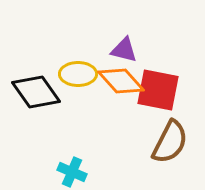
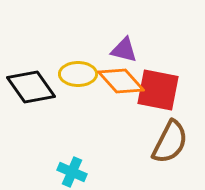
black diamond: moved 5 px left, 5 px up
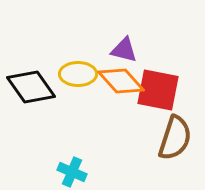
brown semicircle: moved 5 px right, 4 px up; rotated 9 degrees counterclockwise
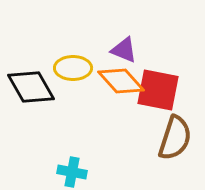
purple triangle: rotated 8 degrees clockwise
yellow ellipse: moved 5 px left, 6 px up
black diamond: rotated 6 degrees clockwise
cyan cross: rotated 12 degrees counterclockwise
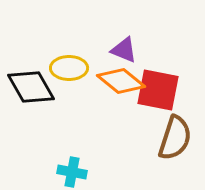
yellow ellipse: moved 4 px left
orange diamond: rotated 9 degrees counterclockwise
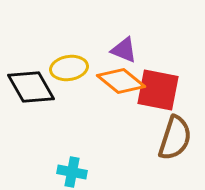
yellow ellipse: rotated 9 degrees counterclockwise
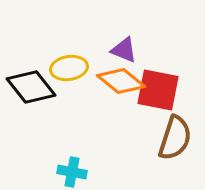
black diamond: rotated 9 degrees counterclockwise
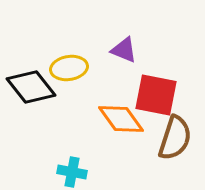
orange diamond: moved 38 px down; rotated 15 degrees clockwise
red square: moved 2 px left, 5 px down
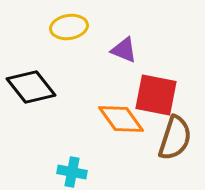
yellow ellipse: moved 41 px up
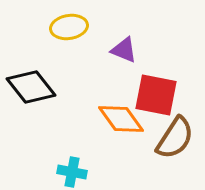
brown semicircle: rotated 15 degrees clockwise
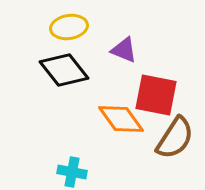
black diamond: moved 33 px right, 17 px up
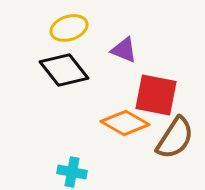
yellow ellipse: moved 1 px down; rotated 9 degrees counterclockwise
orange diamond: moved 4 px right, 4 px down; rotated 24 degrees counterclockwise
